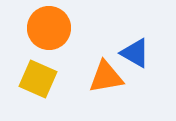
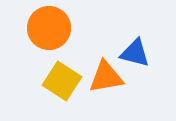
blue triangle: rotated 16 degrees counterclockwise
yellow square: moved 24 px right, 2 px down; rotated 9 degrees clockwise
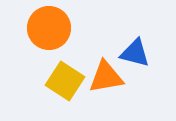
yellow square: moved 3 px right
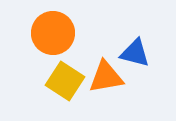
orange circle: moved 4 px right, 5 px down
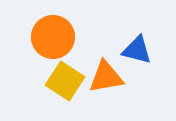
orange circle: moved 4 px down
blue triangle: moved 2 px right, 3 px up
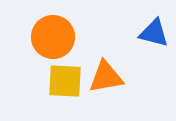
blue triangle: moved 17 px right, 17 px up
yellow square: rotated 30 degrees counterclockwise
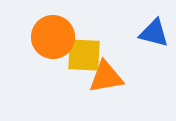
yellow square: moved 19 px right, 26 px up
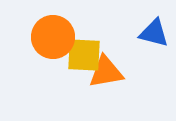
orange triangle: moved 5 px up
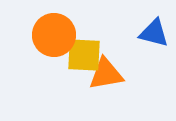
orange circle: moved 1 px right, 2 px up
orange triangle: moved 2 px down
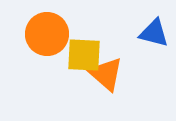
orange circle: moved 7 px left, 1 px up
orange triangle: rotated 51 degrees clockwise
